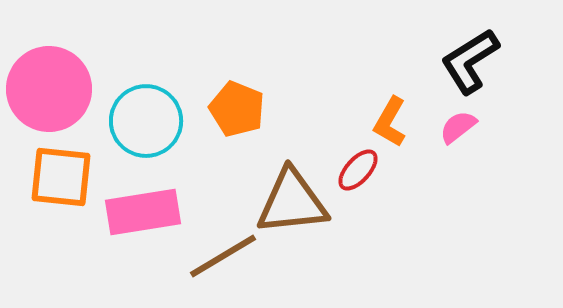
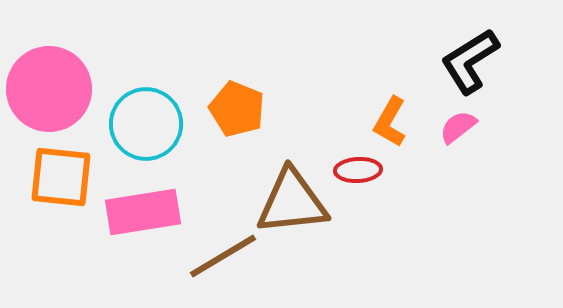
cyan circle: moved 3 px down
red ellipse: rotated 45 degrees clockwise
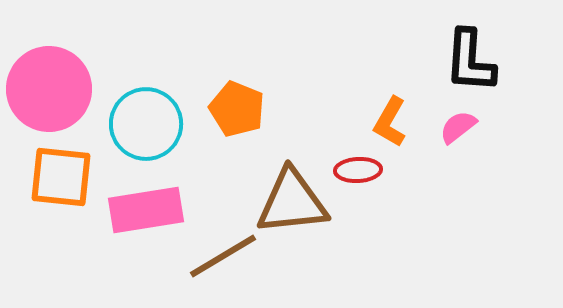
black L-shape: rotated 54 degrees counterclockwise
pink rectangle: moved 3 px right, 2 px up
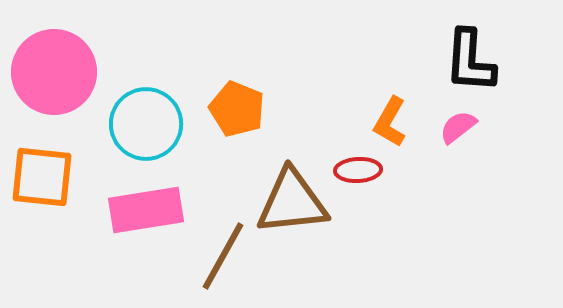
pink circle: moved 5 px right, 17 px up
orange square: moved 19 px left
brown line: rotated 30 degrees counterclockwise
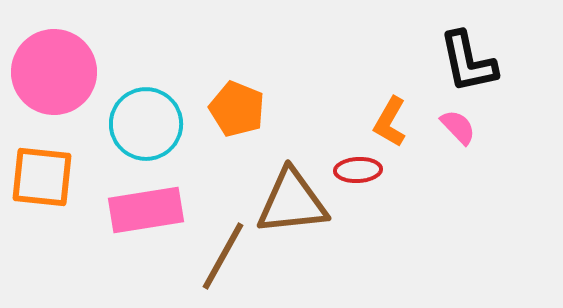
black L-shape: moved 2 px left, 1 px down; rotated 16 degrees counterclockwise
pink semicircle: rotated 84 degrees clockwise
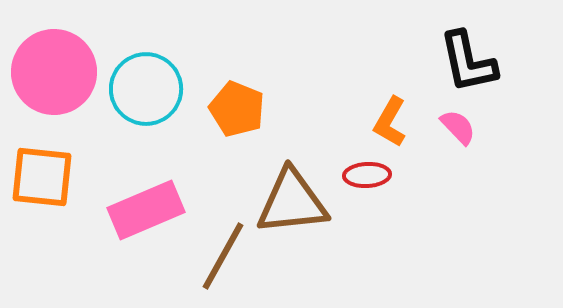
cyan circle: moved 35 px up
red ellipse: moved 9 px right, 5 px down
pink rectangle: rotated 14 degrees counterclockwise
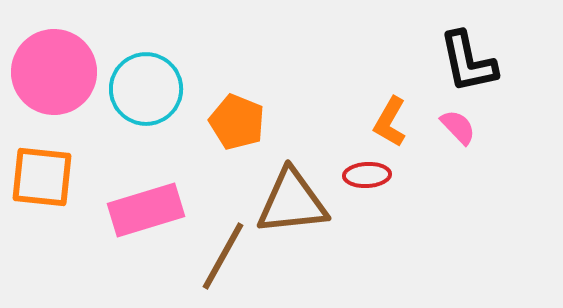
orange pentagon: moved 13 px down
pink rectangle: rotated 6 degrees clockwise
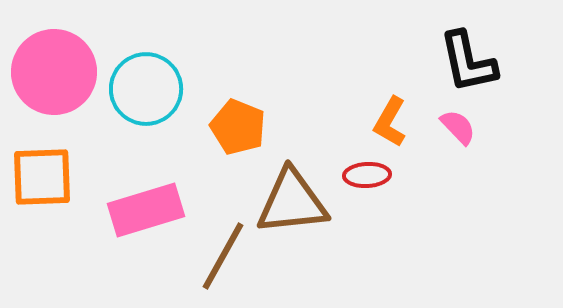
orange pentagon: moved 1 px right, 5 px down
orange square: rotated 8 degrees counterclockwise
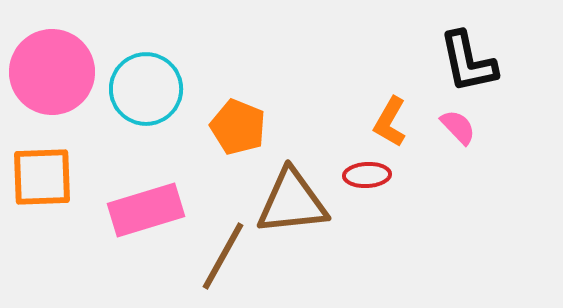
pink circle: moved 2 px left
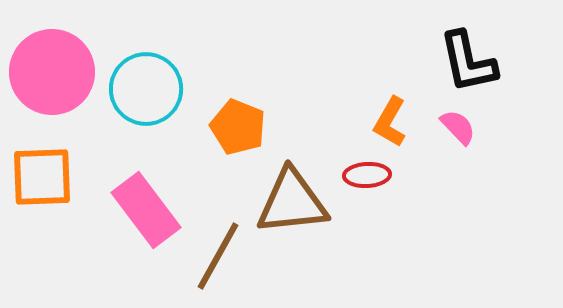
pink rectangle: rotated 70 degrees clockwise
brown line: moved 5 px left
